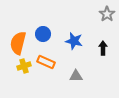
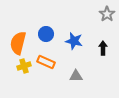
blue circle: moved 3 px right
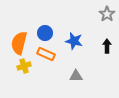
blue circle: moved 1 px left, 1 px up
orange semicircle: moved 1 px right
black arrow: moved 4 px right, 2 px up
orange rectangle: moved 8 px up
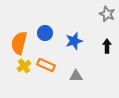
gray star: rotated 14 degrees counterclockwise
blue star: rotated 30 degrees counterclockwise
orange rectangle: moved 11 px down
yellow cross: rotated 16 degrees counterclockwise
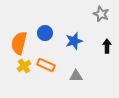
gray star: moved 6 px left
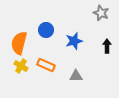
gray star: moved 1 px up
blue circle: moved 1 px right, 3 px up
yellow cross: moved 3 px left; rotated 24 degrees counterclockwise
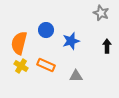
blue star: moved 3 px left
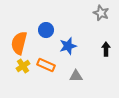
blue star: moved 3 px left, 5 px down
black arrow: moved 1 px left, 3 px down
yellow cross: moved 2 px right; rotated 24 degrees clockwise
